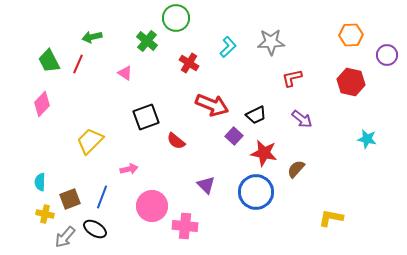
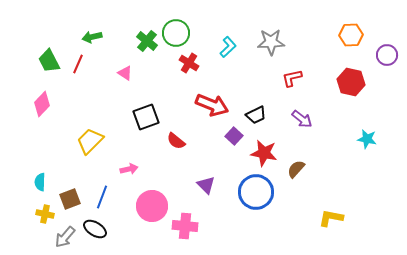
green circle: moved 15 px down
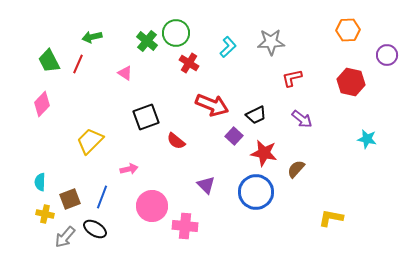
orange hexagon: moved 3 px left, 5 px up
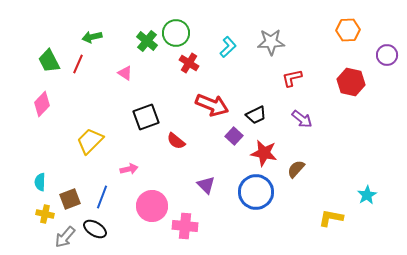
cyan star: moved 56 px down; rotated 30 degrees clockwise
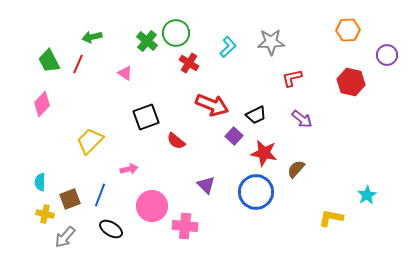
blue line: moved 2 px left, 2 px up
black ellipse: moved 16 px right
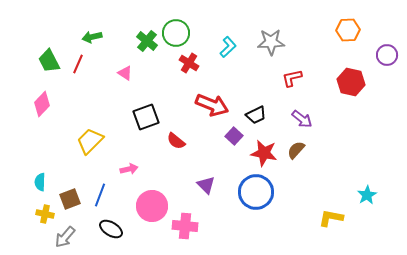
brown semicircle: moved 19 px up
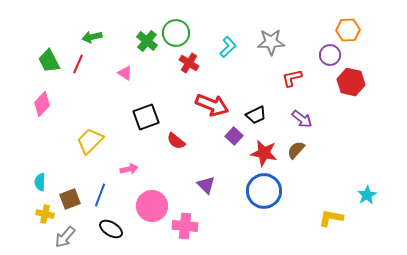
purple circle: moved 57 px left
blue circle: moved 8 px right, 1 px up
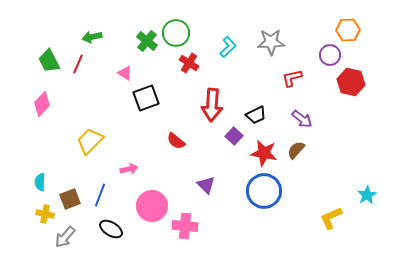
red arrow: rotated 72 degrees clockwise
black square: moved 19 px up
yellow L-shape: rotated 35 degrees counterclockwise
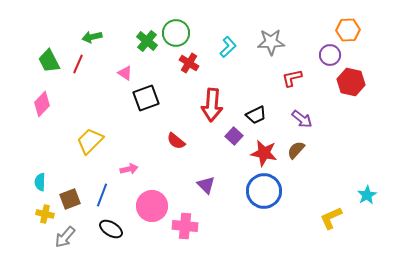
blue line: moved 2 px right
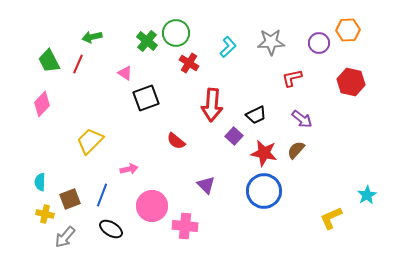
purple circle: moved 11 px left, 12 px up
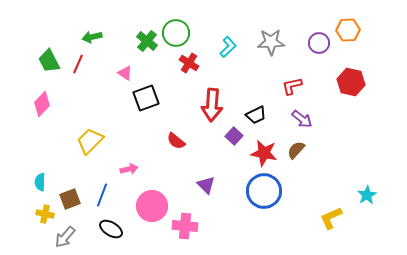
red L-shape: moved 8 px down
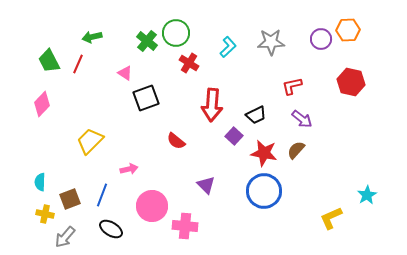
purple circle: moved 2 px right, 4 px up
